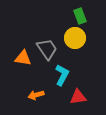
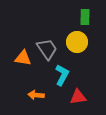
green rectangle: moved 5 px right, 1 px down; rotated 21 degrees clockwise
yellow circle: moved 2 px right, 4 px down
orange arrow: rotated 21 degrees clockwise
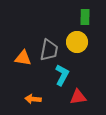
gray trapezoid: moved 2 px right, 1 px down; rotated 45 degrees clockwise
orange arrow: moved 3 px left, 4 px down
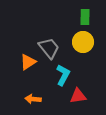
yellow circle: moved 6 px right
gray trapezoid: moved 2 px up; rotated 50 degrees counterclockwise
orange triangle: moved 5 px right, 4 px down; rotated 42 degrees counterclockwise
cyan L-shape: moved 1 px right
red triangle: moved 1 px up
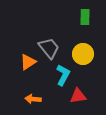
yellow circle: moved 12 px down
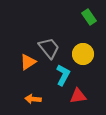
green rectangle: moved 4 px right; rotated 35 degrees counterclockwise
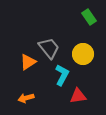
cyan L-shape: moved 1 px left
orange arrow: moved 7 px left, 1 px up; rotated 21 degrees counterclockwise
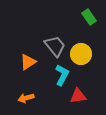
gray trapezoid: moved 6 px right, 2 px up
yellow circle: moved 2 px left
